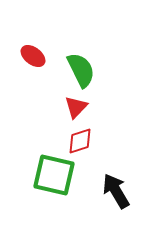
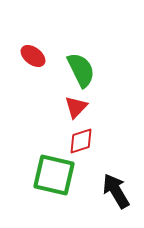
red diamond: moved 1 px right
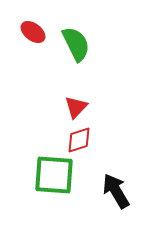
red ellipse: moved 24 px up
green semicircle: moved 5 px left, 26 px up
red diamond: moved 2 px left, 1 px up
green square: rotated 9 degrees counterclockwise
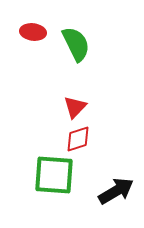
red ellipse: rotated 30 degrees counterclockwise
red triangle: moved 1 px left
red diamond: moved 1 px left, 1 px up
black arrow: rotated 90 degrees clockwise
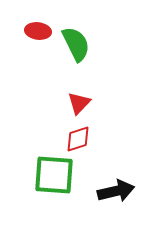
red ellipse: moved 5 px right, 1 px up
red triangle: moved 4 px right, 4 px up
black arrow: rotated 18 degrees clockwise
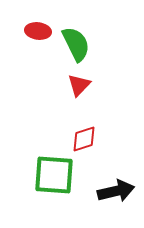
red triangle: moved 18 px up
red diamond: moved 6 px right
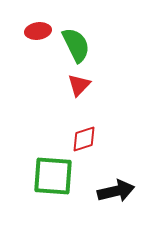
red ellipse: rotated 15 degrees counterclockwise
green semicircle: moved 1 px down
green square: moved 1 px left, 1 px down
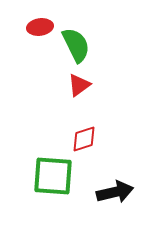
red ellipse: moved 2 px right, 4 px up
red triangle: rotated 10 degrees clockwise
black arrow: moved 1 px left, 1 px down
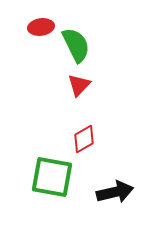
red ellipse: moved 1 px right
red triangle: rotated 10 degrees counterclockwise
red diamond: rotated 12 degrees counterclockwise
green square: moved 1 px left, 1 px down; rotated 6 degrees clockwise
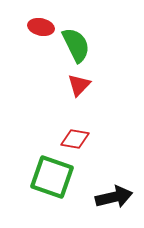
red ellipse: rotated 20 degrees clockwise
red diamond: moved 9 px left; rotated 40 degrees clockwise
green square: rotated 9 degrees clockwise
black arrow: moved 1 px left, 5 px down
